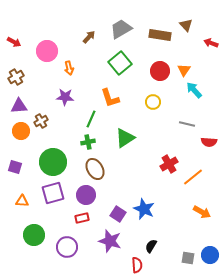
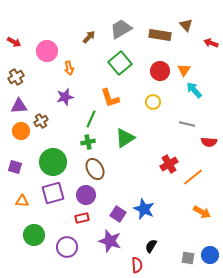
purple star at (65, 97): rotated 18 degrees counterclockwise
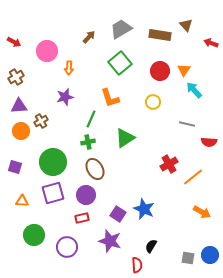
orange arrow at (69, 68): rotated 16 degrees clockwise
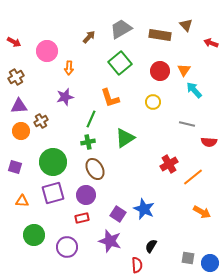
blue circle at (210, 255): moved 8 px down
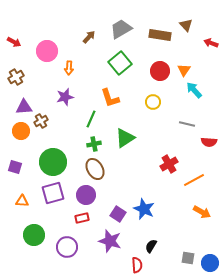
purple triangle at (19, 106): moved 5 px right, 1 px down
green cross at (88, 142): moved 6 px right, 2 px down
orange line at (193, 177): moved 1 px right, 3 px down; rotated 10 degrees clockwise
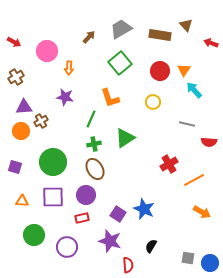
purple star at (65, 97): rotated 24 degrees clockwise
purple square at (53, 193): moved 4 px down; rotated 15 degrees clockwise
red semicircle at (137, 265): moved 9 px left
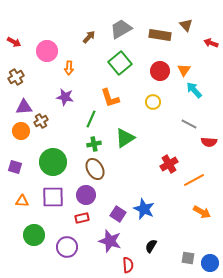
gray line at (187, 124): moved 2 px right; rotated 14 degrees clockwise
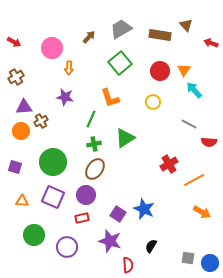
pink circle at (47, 51): moved 5 px right, 3 px up
brown ellipse at (95, 169): rotated 65 degrees clockwise
purple square at (53, 197): rotated 25 degrees clockwise
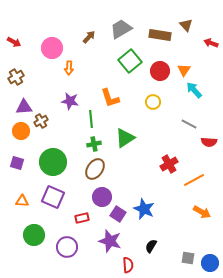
green square at (120, 63): moved 10 px right, 2 px up
purple star at (65, 97): moved 5 px right, 4 px down
green line at (91, 119): rotated 30 degrees counterclockwise
purple square at (15, 167): moved 2 px right, 4 px up
purple circle at (86, 195): moved 16 px right, 2 px down
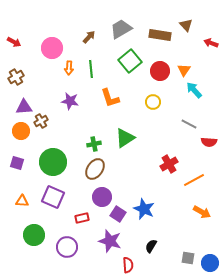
green line at (91, 119): moved 50 px up
